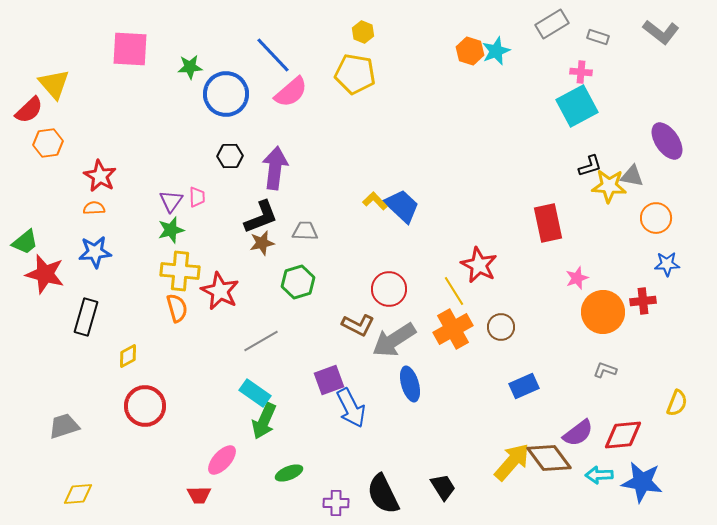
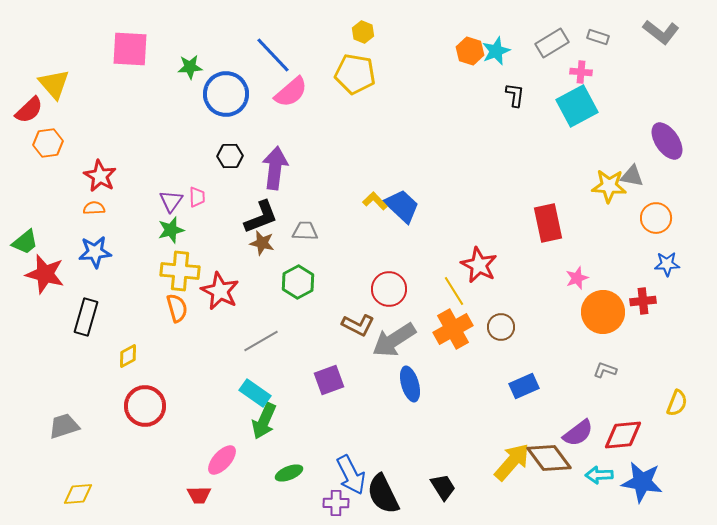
gray rectangle at (552, 24): moved 19 px down
black L-shape at (590, 166): moved 75 px left, 71 px up; rotated 65 degrees counterclockwise
brown star at (262, 243): rotated 25 degrees clockwise
green hexagon at (298, 282): rotated 12 degrees counterclockwise
blue arrow at (351, 408): moved 67 px down
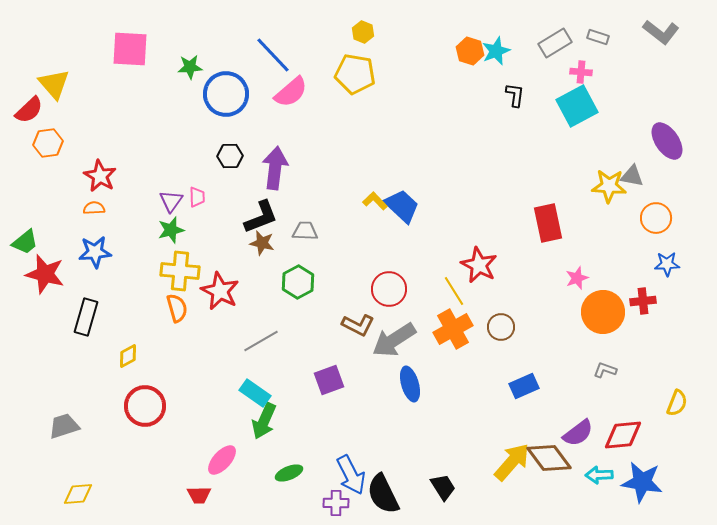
gray rectangle at (552, 43): moved 3 px right
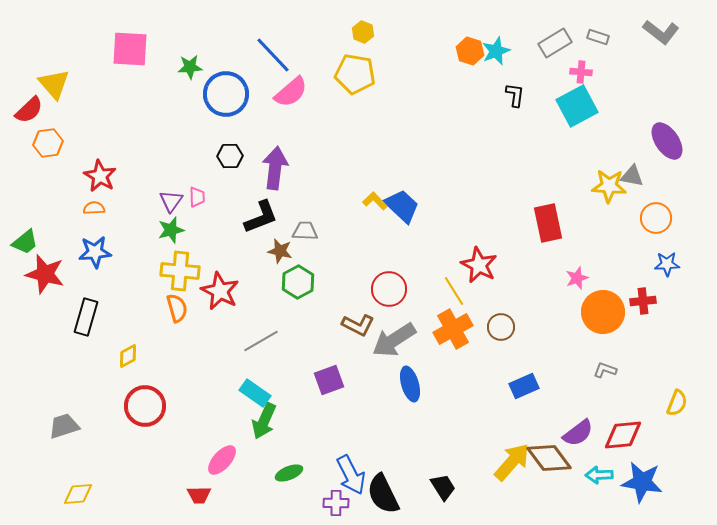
brown star at (262, 243): moved 18 px right, 8 px down
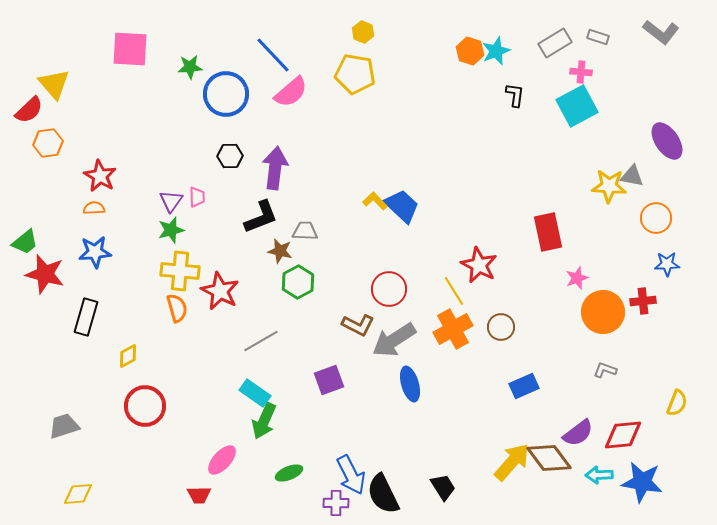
red rectangle at (548, 223): moved 9 px down
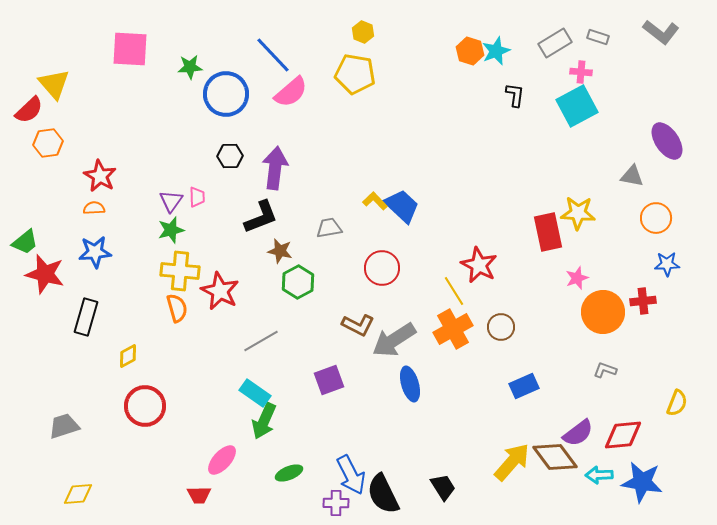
yellow star at (609, 186): moved 31 px left, 27 px down
gray trapezoid at (305, 231): moved 24 px right, 3 px up; rotated 12 degrees counterclockwise
red circle at (389, 289): moved 7 px left, 21 px up
brown diamond at (549, 458): moved 6 px right, 1 px up
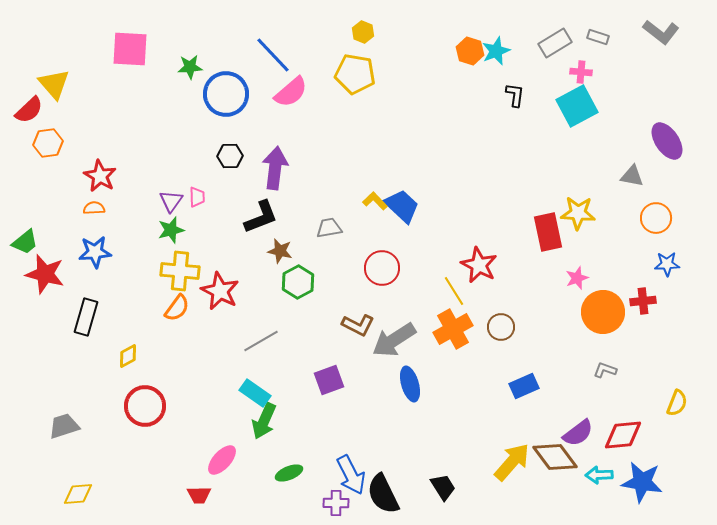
orange semicircle at (177, 308): rotated 52 degrees clockwise
